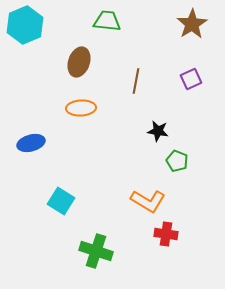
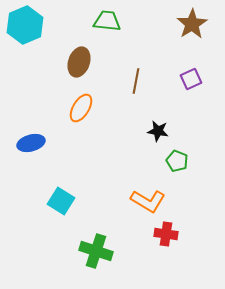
orange ellipse: rotated 56 degrees counterclockwise
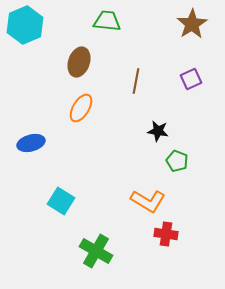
green cross: rotated 12 degrees clockwise
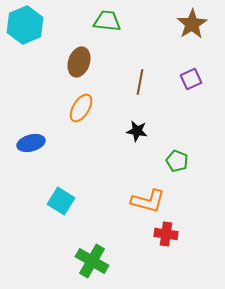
brown line: moved 4 px right, 1 px down
black star: moved 21 px left
orange L-shape: rotated 16 degrees counterclockwise
green cross: moved 4 px left, 10 px down
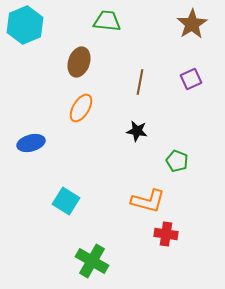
cyan square: moved 5 px right
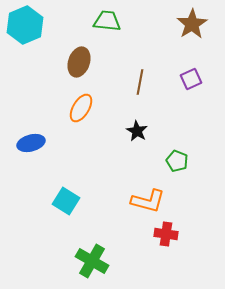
black star: rotated 20 degrees clockwise
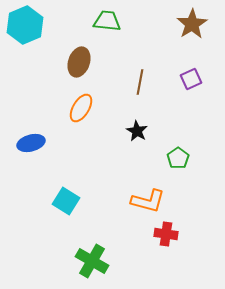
green pentagon: moved 1 px right, 3 px up; rotated 15 degrees clockwise
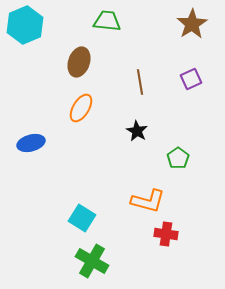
brown line: rotated 20 degrees counterclockwise
cyan square: moved 16 px right, 17 px down
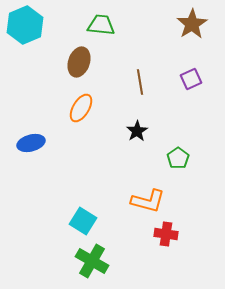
green trapezoid: moved 6 px left, 4 px down
black star: rotated 10 degrees clockwise
cyan square: moved 1 px right, 3 px down
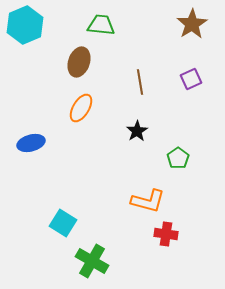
cyan square: moved 20 px left, 2 px down
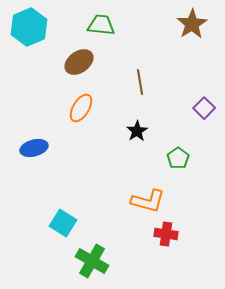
cyan hexagon: moved 4 px right, 2 px down
brown ellipse: rotated 36 degrees clockwise
purple square: moved 13 px right, 29 px down; rotated 20 degrees counterclockwise
blue ellipse: moved 3 px right, 5 px down
